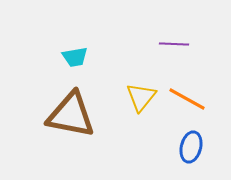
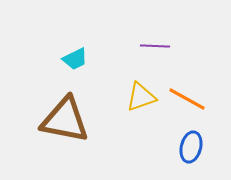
purple line: moved 19 px left, 2 px down
cyan trapezoid: moved 2 px down; rotated 16 degrees counterclockwise
yellow triangle: rotated 32 degrees clockwise
brown triangle: moved 6 px left, 5 px down
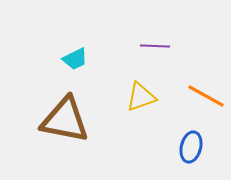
orange line: moved 19 px right, 3 px up
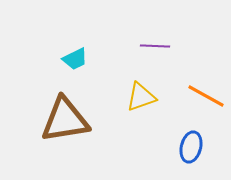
brown triangle: rotated 20 degrees counterclockwise
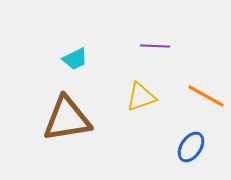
brown triangle: moved 2 px right, 1 px up
blue ellipse: rotated 20 degrees clockwise
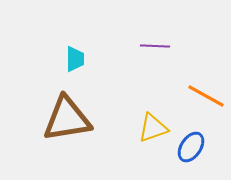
cyan trapezoid: rotated 64 degrees counterclockwise
yellow triangle: moved 12 px right, 31 px down
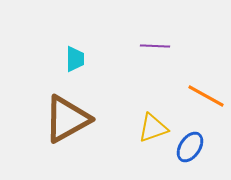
brown triangle: rotated 20 degrees counterclockwise
blue ellipse: moved 1 px left
